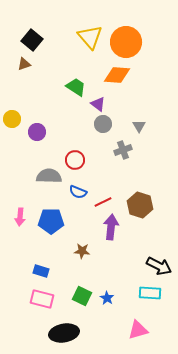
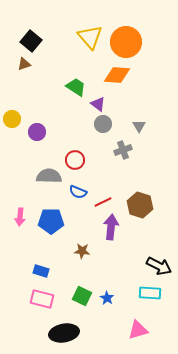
black square: moved 1 px left, 1 px down
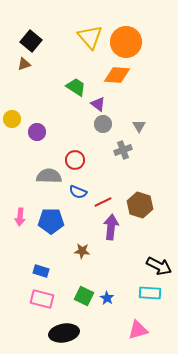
green square: moved 2 px right
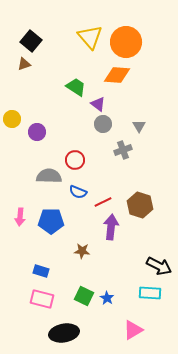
pink triangle: moved 5 px left; rotated 15 degrees counterclockwise
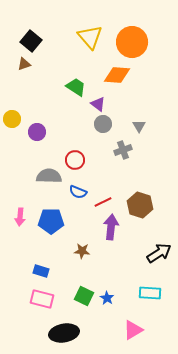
orange circle: moved 6 px right
black arrow: moved 13 px up; rotated 60 degrees counterclockwise
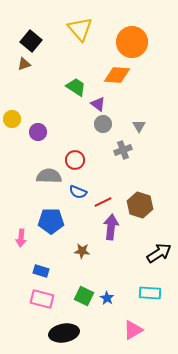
yellow triangle: moved 10 px left, 8 px up
purple circle: moved 1 px right
pink arrow: moved 1 px right, 21 px down
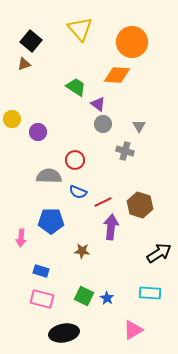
gray cross: moved 2 px right, 1 px down; rotated 36 degrees clockwise
